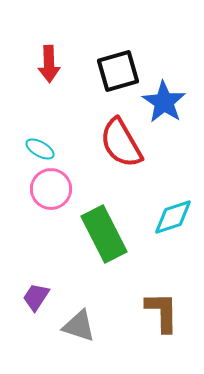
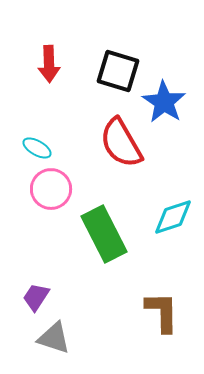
black square: rotated 33 degrees clockwise
cyan ellipse: moved 3 px left, 1 px up
gray triangle: moved 25 px left, 12 px down
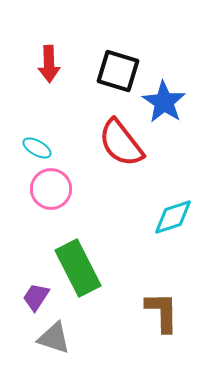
red semicircle: rotated 8 degrees counterclockwise
green rectangle: moved 26 px left, 34 px down
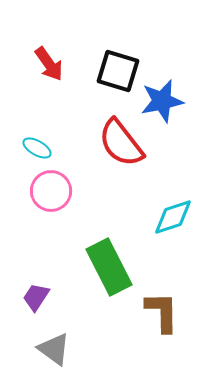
red arrow: rotated 33 degrees counterclockwise
blue star: moved 2 px left, 1 px up; rotated 27 degrees clockwise
pink circle: moved 2 px down
green rectangle: moved 31 px right, 1 px up
gray triangle: moved 11 px down; rotated 18 degrees clockwise
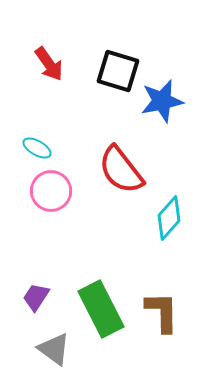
red semicircle: moved 27 px down
cyan diamond: moved 4 px left, 1 px down; rotated 30 degrees counterclockwise
green rectangle: moved 8 px left, 42 px down
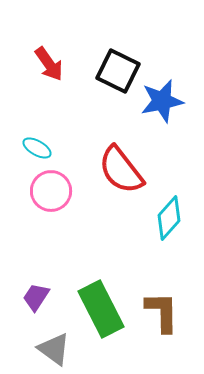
black square: rotated 9 degrees clockwise
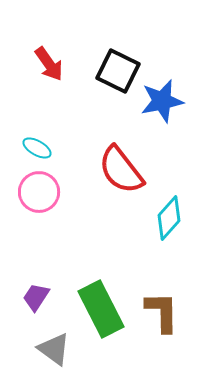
pink circle: moved 12 px left, 1 px down
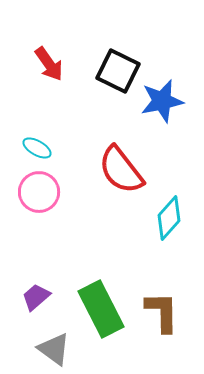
purple trapezoid: rotated 16 degrees clockwise
